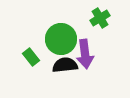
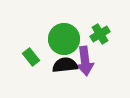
green cross: moved 16 px down
green circle: moved 3 px right
purple arrow: moved 7 px down
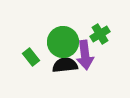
green circle: moved 1 px left, 3 px down
purple arrow: moved 6 px up
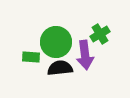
green circle: moved 7 px left
green rectangle: rotated 48 degrees counterclockwise
black semicircle: moved 5 px left, 3 px down
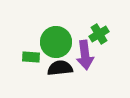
green cross: moved 1 px left
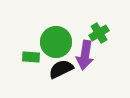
green cross: moved 1 px up
purple arrow: rotated 16 degrees clockwise
black semicircle: moved 1 px right, 1 px down; rotated 20 degrees counterclockwise
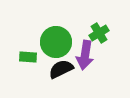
green rectangle: moved 3 px left
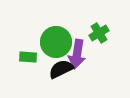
purple arrow: moved 8 px left, 1 px up
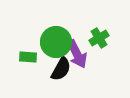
green cross: moved 5 px down
purple arrow: rotated 36 degrees counterclockwise
black semicircle: rotated 145 degrees clockwise
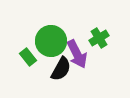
green circle: moved 5 px left, 1 px up
green rectangle: rotated 48 degrees clockwise
